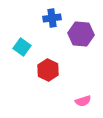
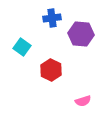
red hexagon: moved 3 px right
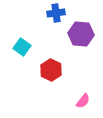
blue cross: moved 4 px right, 5 px up
pink semicircle: rotated 35 degrees counterclockwise
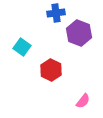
purple hexagon: moved 2 px left, 1 px up; rotated 15 degrees clockwise
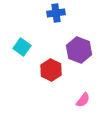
purple hexagon: moved 17 px down
pink semicircle: moved 1 px up
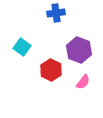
pink semicircle: moved 18 px up
